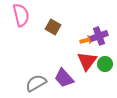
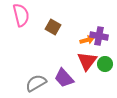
purple cross: rotated 30 degrees clockwise
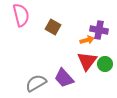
purple cross: moved 6 px up
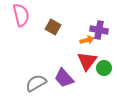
green circle: moved 1 px left, 4 px down
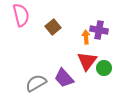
brown square: rotated 21 degrees clockwise
orange arrow: moved 1 px left, 3 px up; rotated 80 degrees counterclockwise
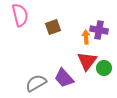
pink semicircle: moved 1 px left
brown square: rotated 21 degrees clockwise
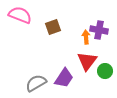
pink semicircle: rotated 55 degrees counterclockwise
green circle: moved 1 px right, 3 px down
purple trapezoid: rotated 105 degrees counterclockwise
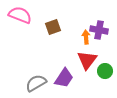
red triangle: moved 1 px up
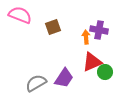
red triangle: moved 5 px right, 2 px down; rotated 30 degrees clockwise
green circle: moved 1 px down
